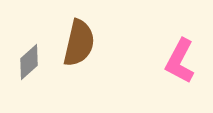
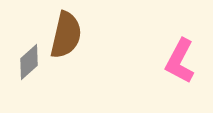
brown semicircle: moved 13 px left, 8 px up
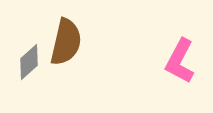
brown semicircle: moved 7 px down
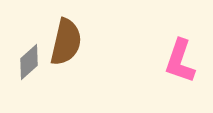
pink L-shape: rotated 9 degrees counterclockwise
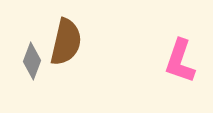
gray diamond: moved 3 px right, 1 px up; rotated 27 degrees counterclockwise
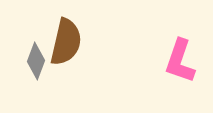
gray diamond: moved 4 px right
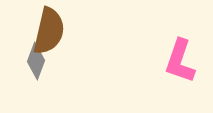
brown semicircle: moved 17 px left, 11 px up
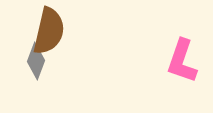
pink L-shape: moved 2 px right
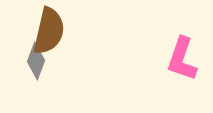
pink L-shape: moved 2 px up
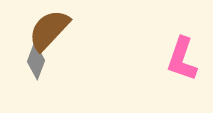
brown semicircle: moved 1 px up; rotated 150 degrees counterclockwise
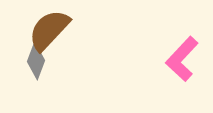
pink L-shape: rotated 24 degrees clockwise
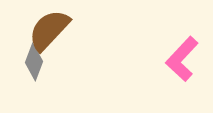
gray diamond: moved 2 px left, 1 px down
